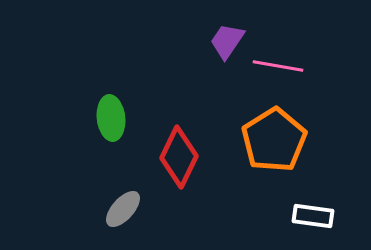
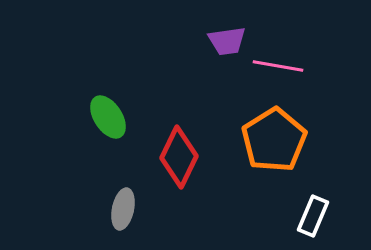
purple trapezoid: rotated 132 degrees counterclockwise
green ellipse: moved 3 px left, 1 px up; rotated 27 degrees counterclockwise
gray ellipse: rotated 30 degrees counterclockwise
white rectangle: rotated 75 degrees counterclockwise
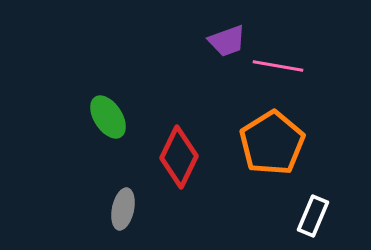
purple trapezoid: rotated 12 degrees counterclockwise
orange pentagon: moved 2 px left, 3 px down
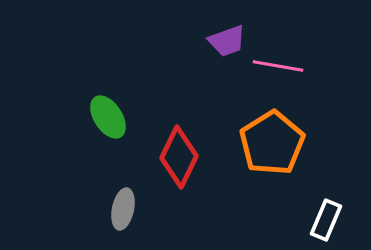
white rectangle: moved 13 px right, 4 px down
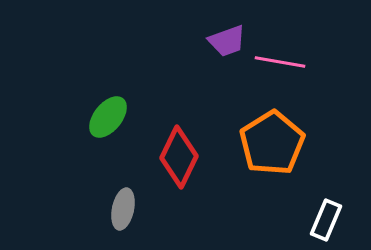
pink line: moved 2 px right, 4 px up
green ellipse: rotated 72 degrees clockwise
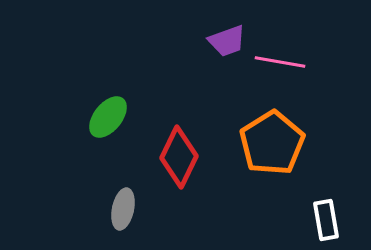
white rectangle: rotated 33 degrees counterclockwise
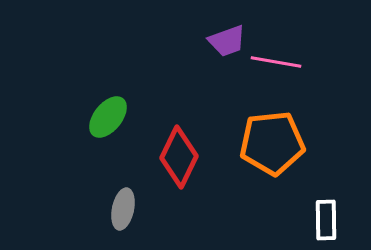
pink line: moved 4 px left
orange pentagon: rotated 26 degrees clockwise
white rectangle: rotated 9 degrees clockwise
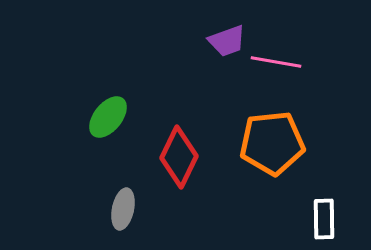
white rectangle: moved 2 px left, 1 px up
